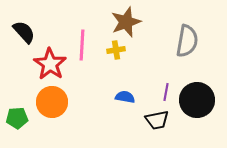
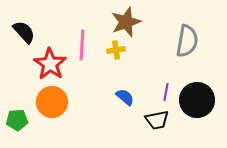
blue semicircle: rotated 30 degrees clockwise
green pentagon: moved 2 px down
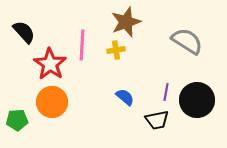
gray semicircle: rotated 68 degrees counterclockwise
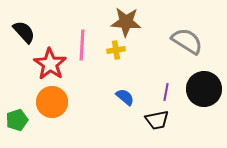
brown star: rotated 24 degrees clockwise
black circle: moved 7 px right, 11 px up
green pentagon: rotated 15 degrees counterclockwise
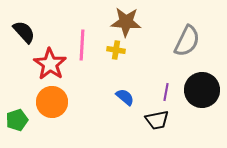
gray semicircle: rotated 84 degrees clockwise
yellow cross: rotated 18 degrees clockwise
black circle: moved 2 px left, 1 px down
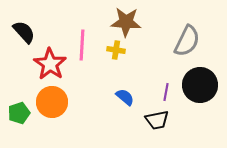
black circle: moved 2 px left, 5 px up
green pentagon: moved 2 px right, 7 px up
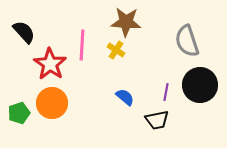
gray semicircle: rotated 136 degrees clockwise
yellow cross: rotated 24 degrees clockwise
orange circle: moved 1 px down
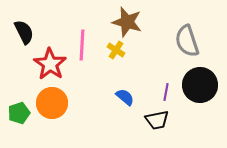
brown star: moved 1 px right; rotated 12 degrees clockwise
black semicircle: rotated 15 degrees clockwise
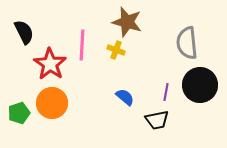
gray semicircle: moved 2 px down; rotated 12 degrees clockwise
yellow cross: rotated 12 degrees counterclockwise
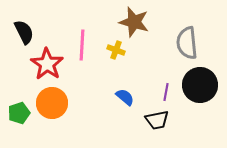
brown star: moved 7 px right
red star: moved 3 px left
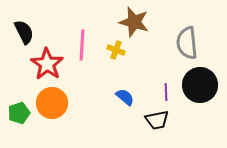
purple line: rotated 12 degrees counterclockwise
